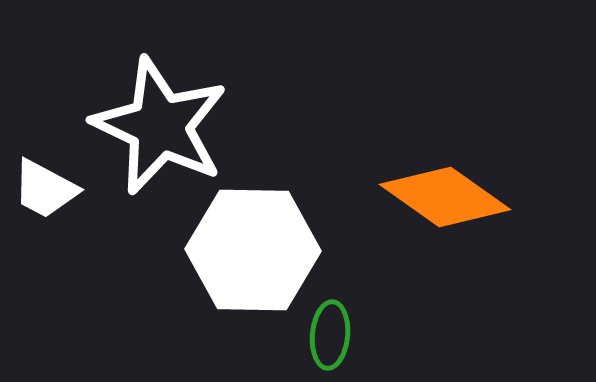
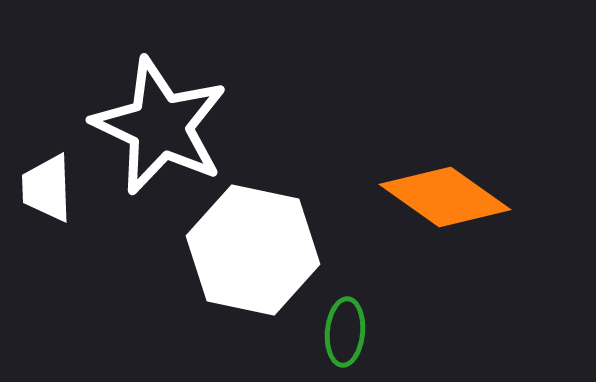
white trapezoid: moved 2 px right, 1 px up; rotated 60 degrees clockwise
white hexagon: rotated 11 degrees clockwise
green ellipse: moved 15 px right, 3 px up
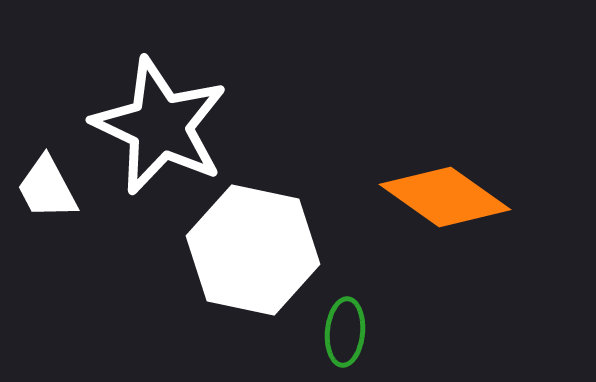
white trapezoid: rotated 26 degrees counterclockwise
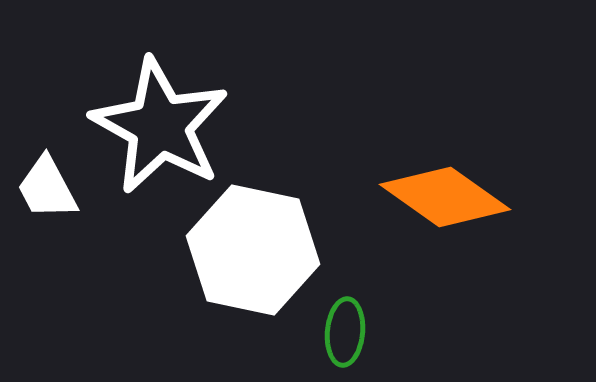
white star: rotated 4 degrees clockwise
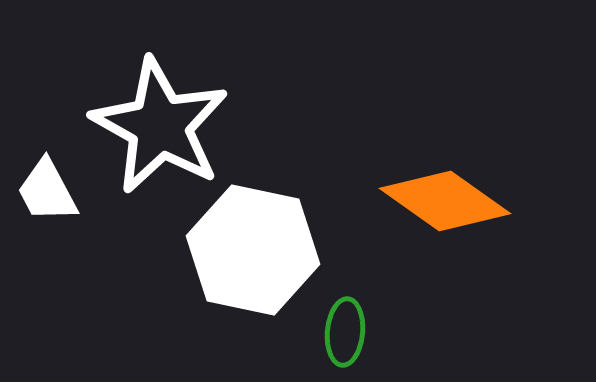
white trapezoid: moved 3 px down
orange diamond: moved 4 px down
